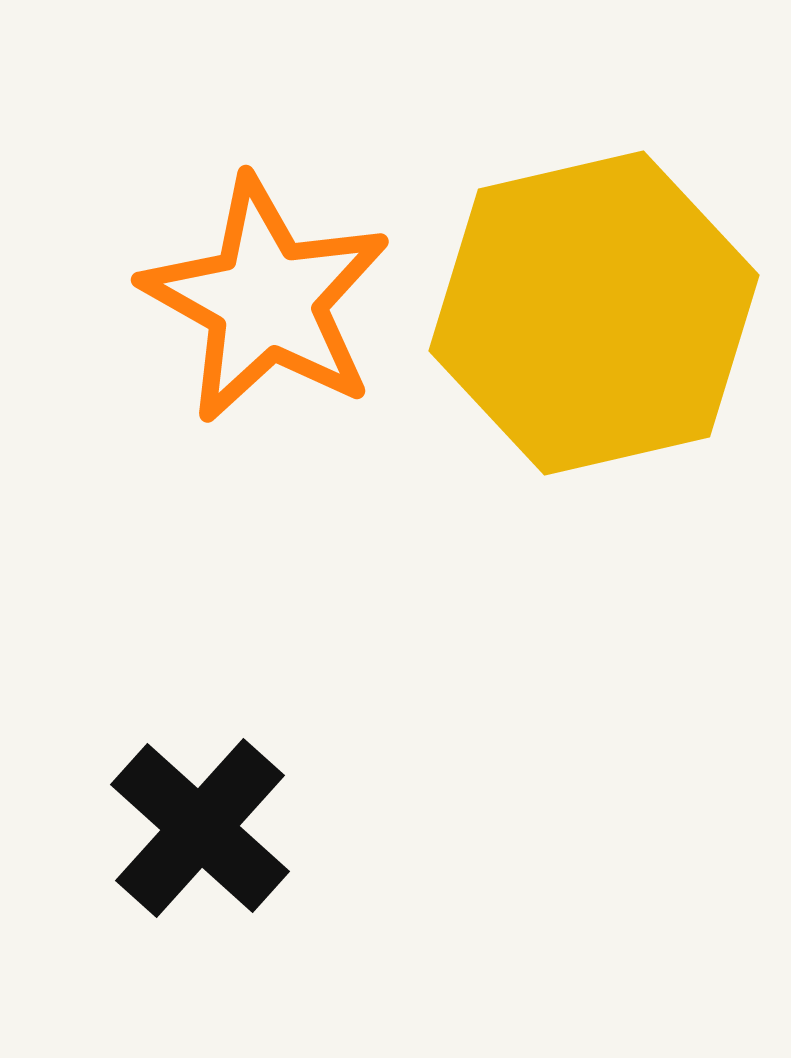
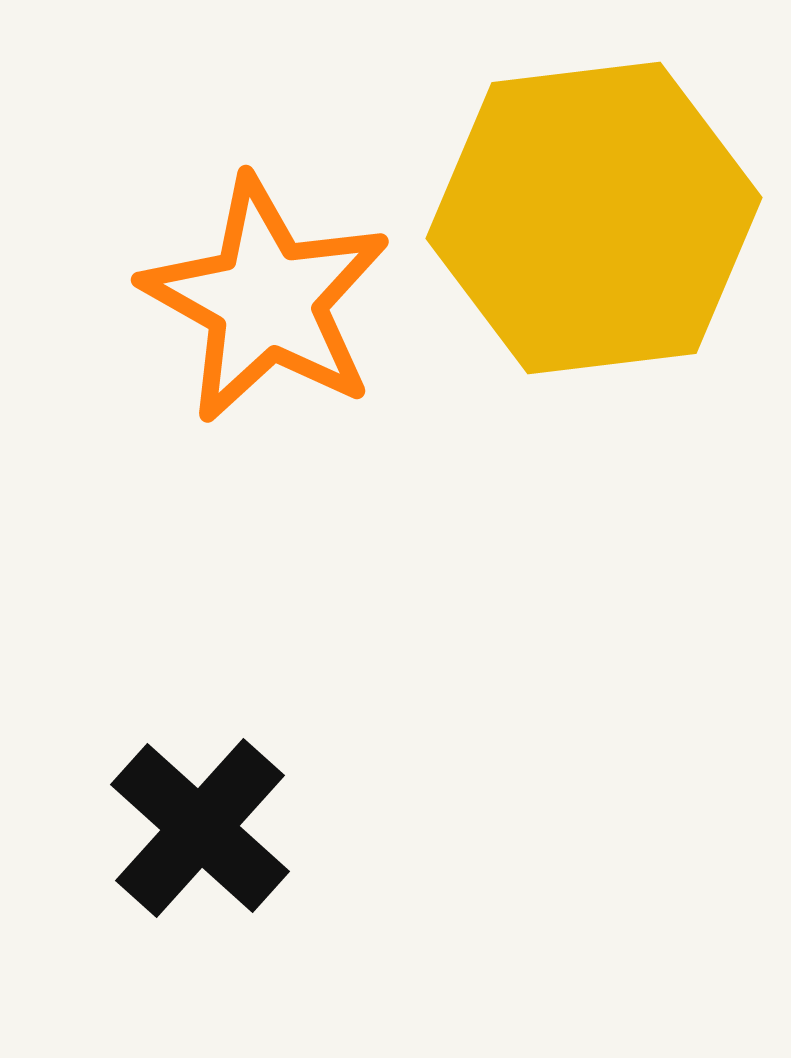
yellow hexagon: moved 95 px up; rotated 6 degrees clockwise
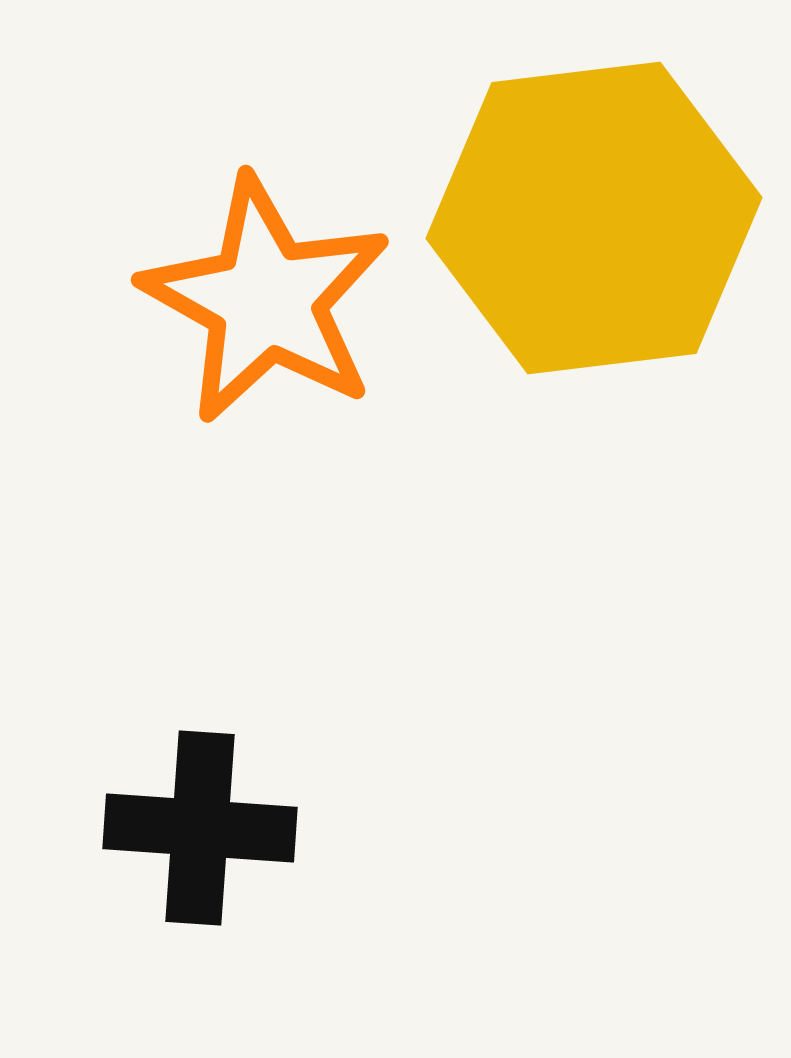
black cross: rotated 38 degrees counterclockwise
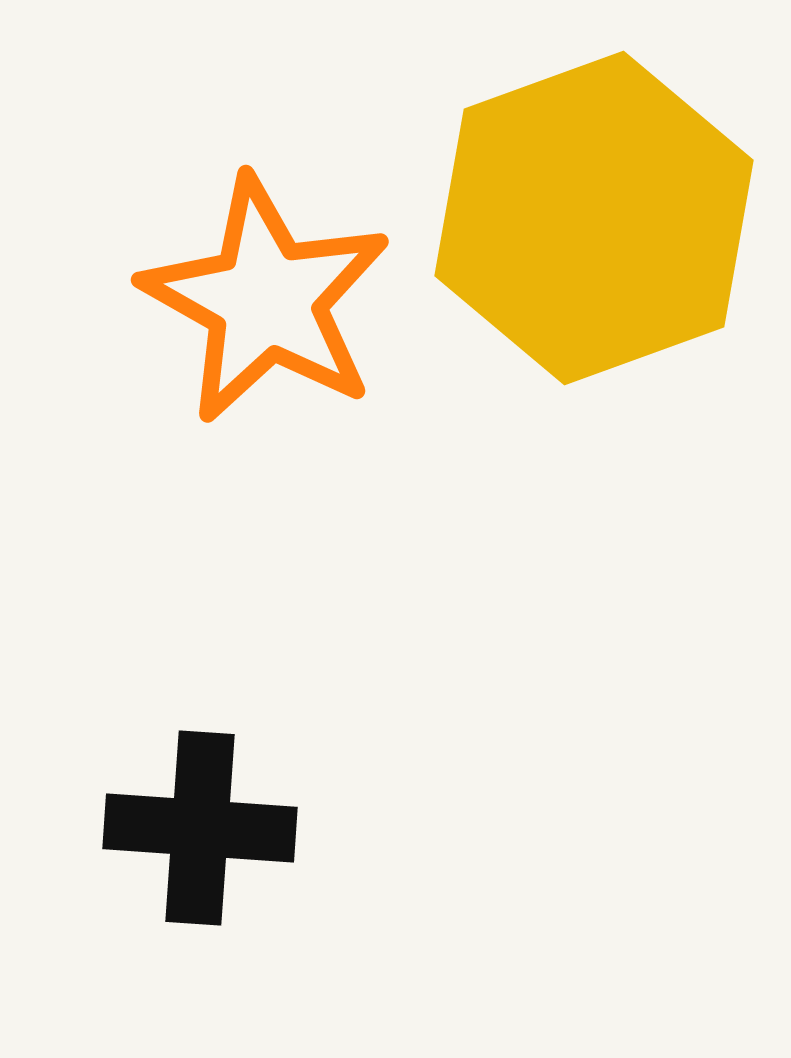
yellow hexagon: rotated 13 degrees counterclockwise
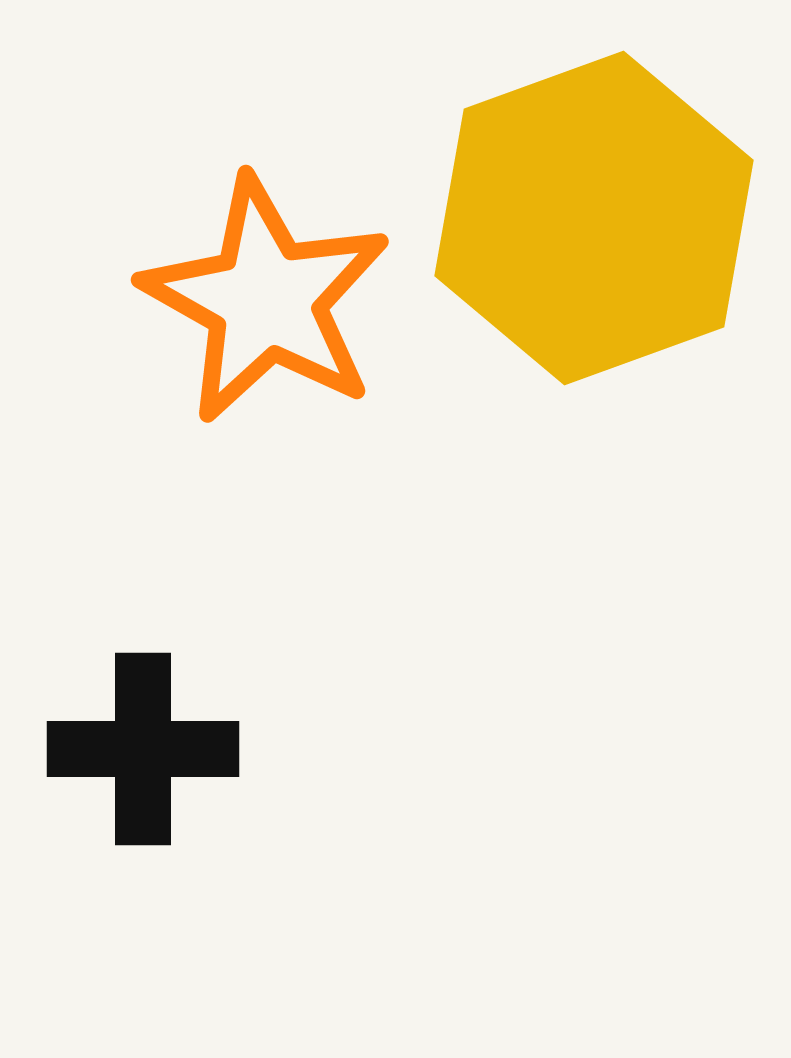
black cross: moved 57 px left, 79 px up; rotated 4 degrees counterclockwise
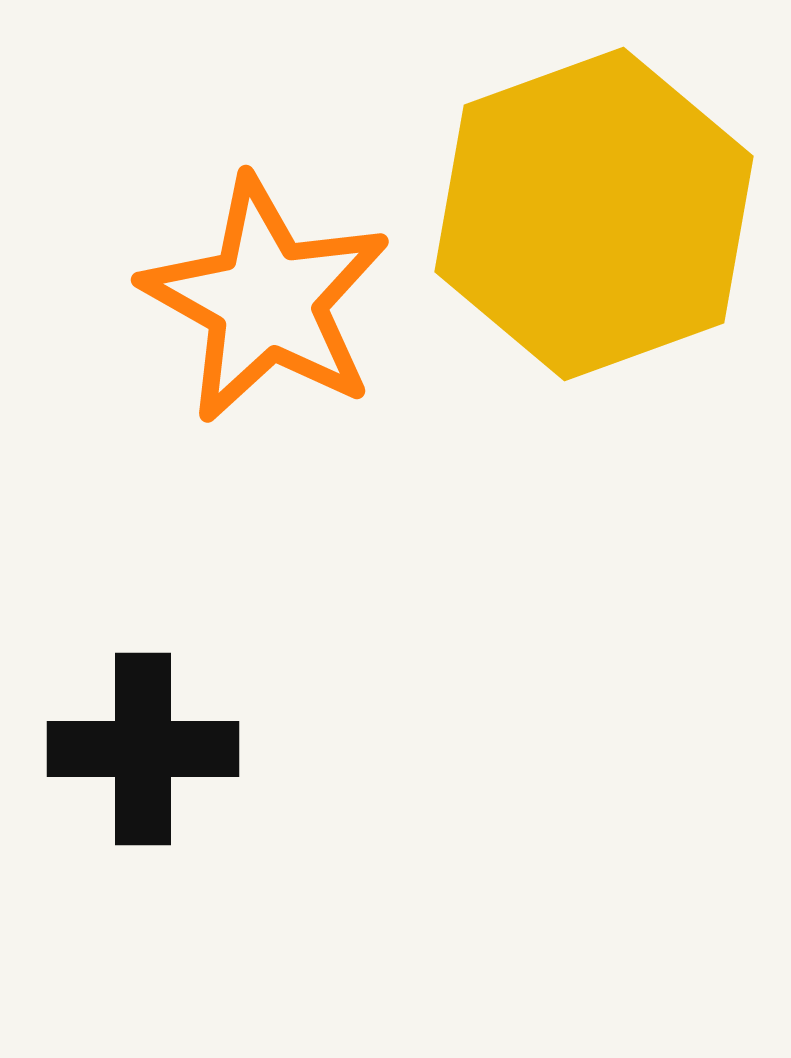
yellow hexagon: moved 4 px up
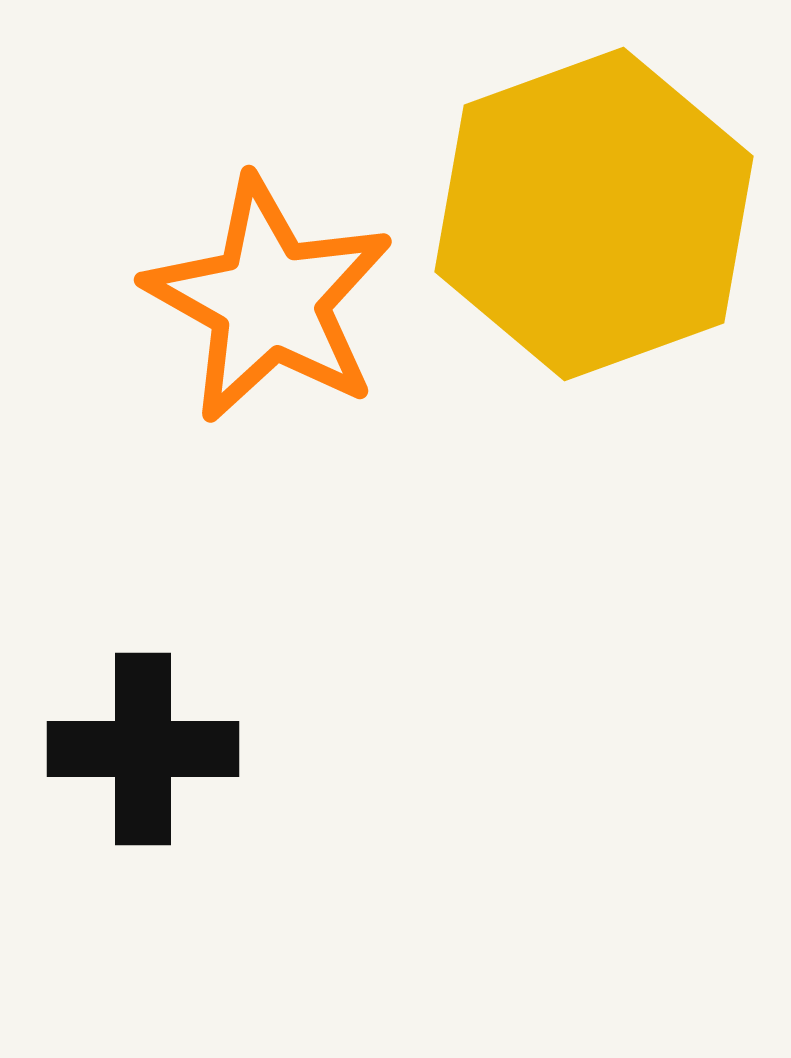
orange star: moved 3 px right
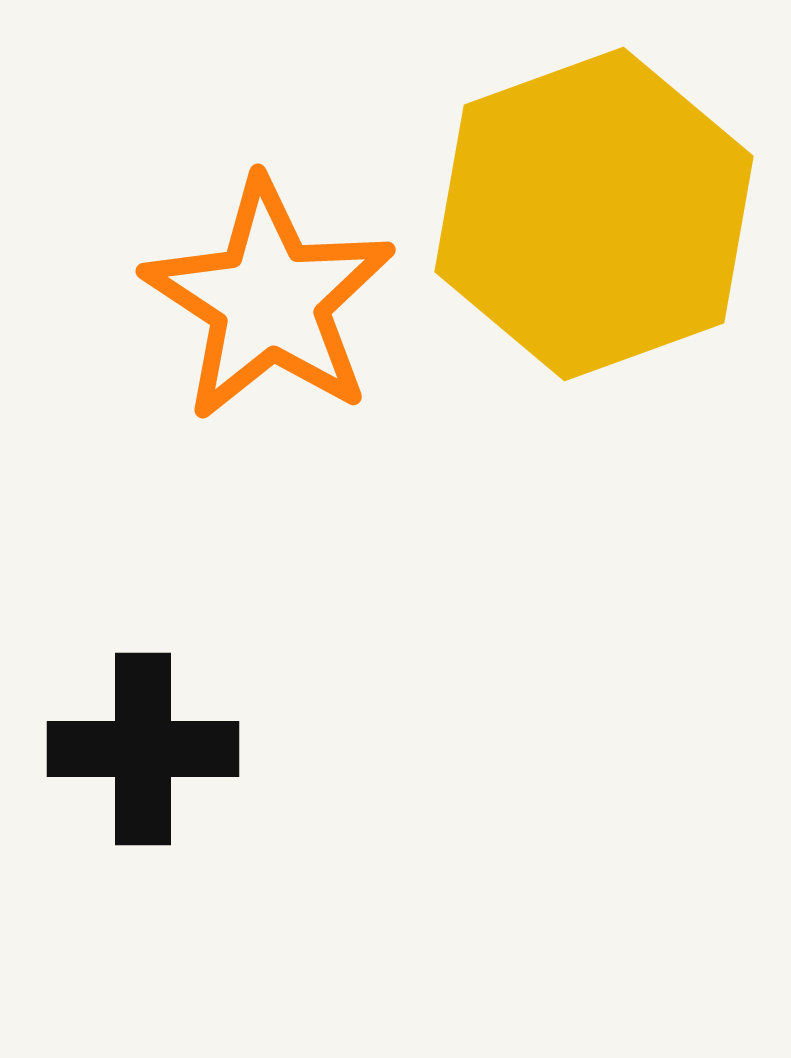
orange star: rotated 4 degrees clockwise
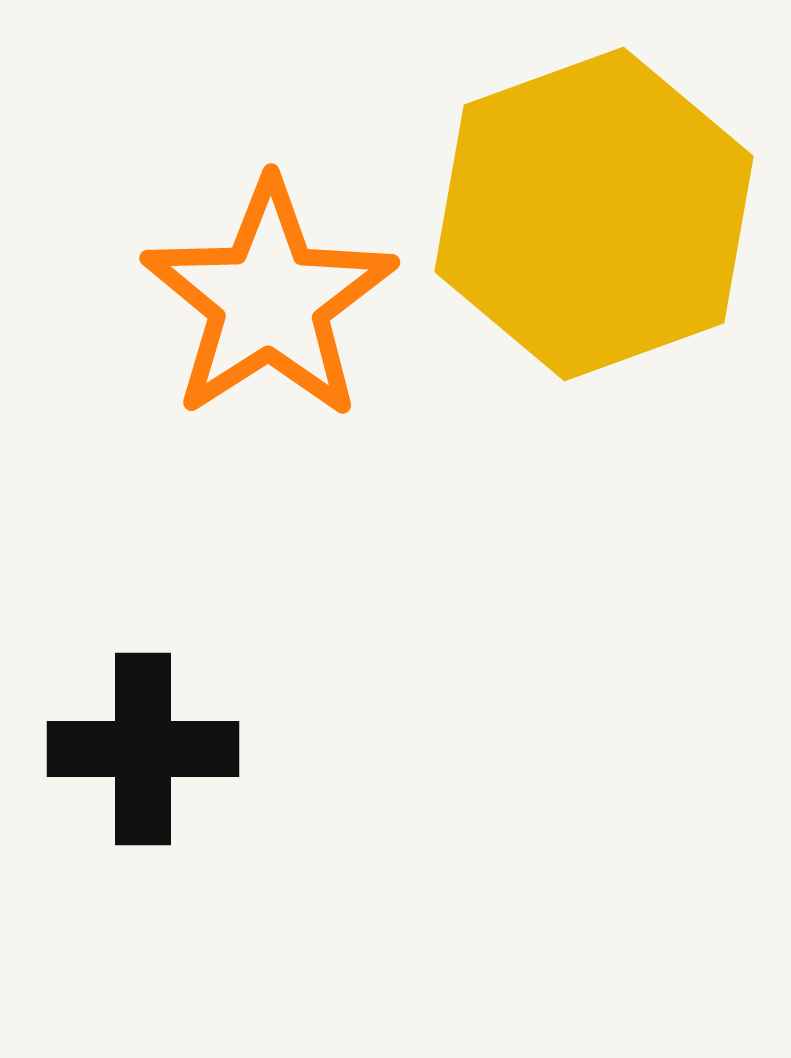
orange star: rotated 6 degrees clockwise
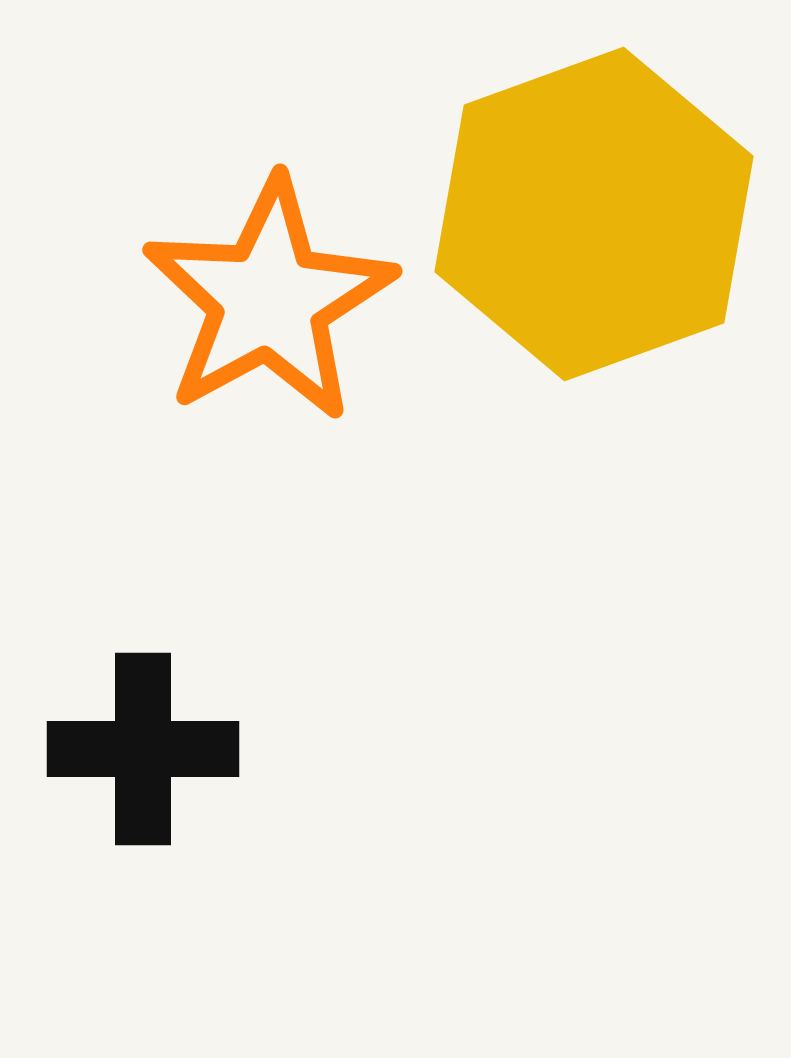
orange star: rotated 4 degrees clockwise
